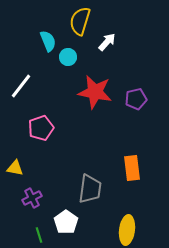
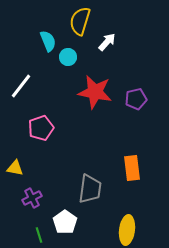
white pentagon: moved 1 px left
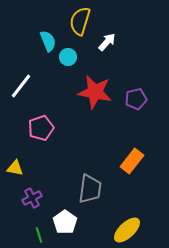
orange rectangle: moved 7 px up; rotated 45 degrees clockwise
yellow ellipse: rotated 40 degrees clockwise
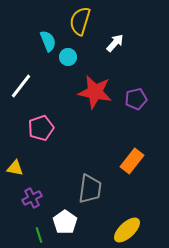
white arrow: moved 8 px right, 1 px down
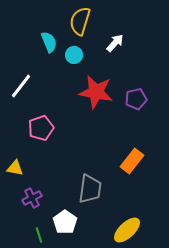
cyan semicircle: moved 1 px right, 1 px down
cyan circle: moved 6 px right, 2 px up
red star: moved 1 px right
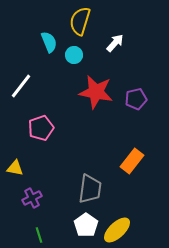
white pentagon: moved 21 px right, 3 px down
yellow ellipse: moved 10 px left
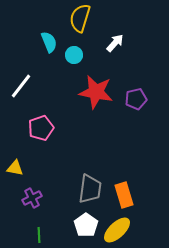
yellow semicircle: moved 3 px up
orange rectangle: moved 8 px left, 34 px down; rotated 55 degrees counterclockwise
green line: rotated 14 degrees clockwise
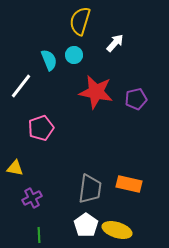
yellow semicircle: moved 3 px down
cyan semicircle: moved 18 px down
orange rectangle: moved 5 px right, 11 px up; rotated 60 degrees counterclockwise
yellow ellipse: rotated 60 degrees clockwise
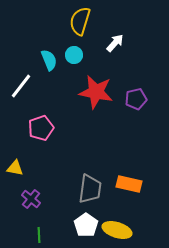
purple cross: moved 1 px left, 1 px down; rotated 24 degrees counterclockwise
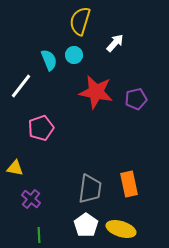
orange rectangle: rotated 65 degrees clockwise
yellow ellipse: moved 4 px right, 1 px up
